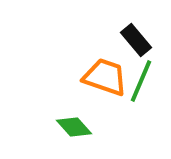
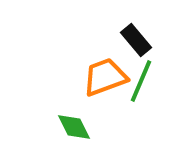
orange trapezoid: rotated 39 degrees counterclockwise
green diamond: rotated 15 degrees clockwise
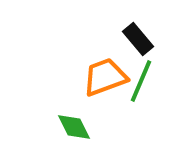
black rectangle: moved 2 px right, 1 px up
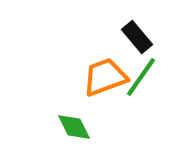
black rectangle: moved 1 px left, 2 px up
green line: moved 4 px up; rotated 12 degrees clockwise
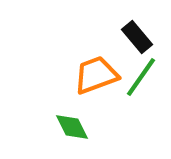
orange trapezoid: moved 9 px left, 2 px up
green diamond: moved 2 px left
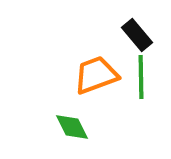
black rectangle: moved 2 px up
green line: rotated 36 degrees counterclockwise
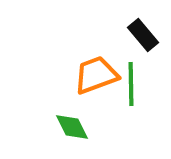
black rectangle: moved 6 px right
green line: moved 10 px left, 7 px down
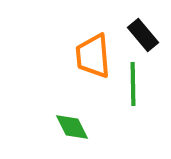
orange trapezoid: moved 3 px left, 19 px up; rotated 75 degrees counterclockwise
green line: moved 2 px right
